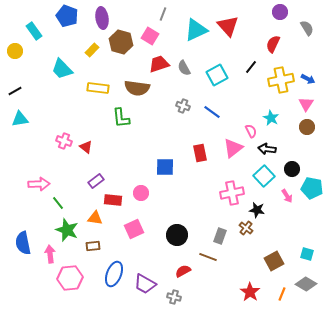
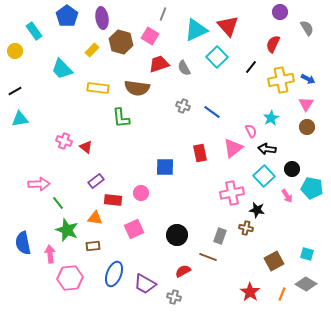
blue pentagon at (67, 16): rotated 15 degrees clockwise
cyan square at (217, 75): moved 18 px up; rotated 15 degrees counterclockwise
cyan star at (271, 118): rotated 14 degrees clockwise
brown cross at (246, 228): rotated 24 degrees counterclockwise
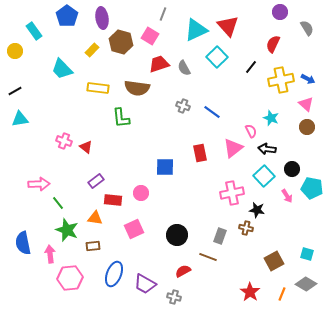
pink triangle at (306, 104): rotated 21 degrees counterclockwise
cyan star at (271, 118): rotated 21 degrees counterclockwise
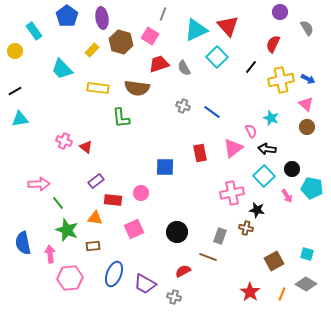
black circle at (177, 235): moved 3 px up
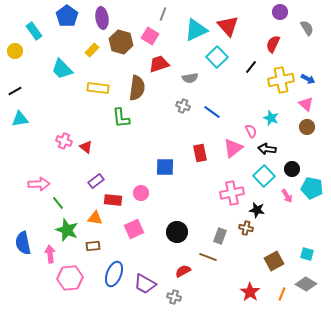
gray semicircle at (184, 68): moved 6 px right, 10 px down; rotated 70 degrees counterclockwise
brown semicircle at (137, 88): rotated 90 degrees counterclockwise
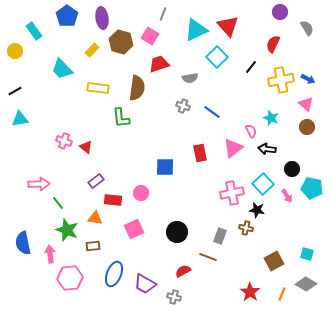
cyan square at (264, 176): moved 1 px left, 8 px down
